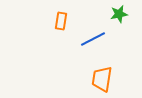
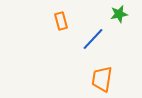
orange rectangle: rotated 24 degrees counterclockwise
blue line: rotated 20 degrees counterclockwise
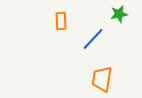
orange rectangle: rotated 12 degrees clockwise
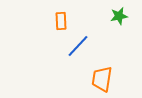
green star: moved 2 px down
blue line: moved 15 px left, 7 px down
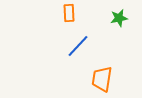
green star: moved 2 px down
orange rectangle: moved 8 px right, 8 px up
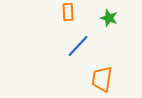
orange rectangle: moved 1 px left, 1 px up
green star: moved 10 px left; rotated 30 degrees clockwise
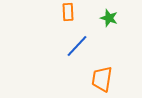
blue line: moved 1 px left
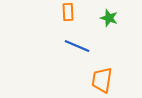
blue line: rotated 70 degrees clockwise
orange trapezoid: moved 1 px down
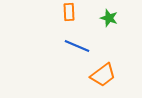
orange rectangle: moved 1 px right
orange trapezoid: moved 1 px right, 5 px up; rotated 136 degrees counterclockwise
